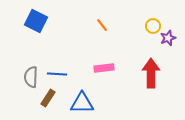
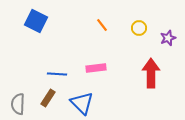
yellow circle: moved 14 px left, 2 px down
pink rectangle: moved 8 px left
gray semicircle: moved 13 px left, 27 px down
blue triangle: rotated 45 degrees clockwise
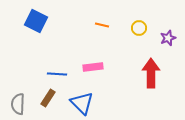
orange line: rotated 40 degrees counterclockwise
pink rectangle: moved 3 px left, 1 px up
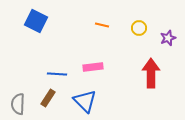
blue triangle: moved 3 px right, 2 px up
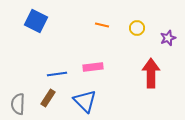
yellow circle: moved 2 px left
blue line: rotated 12 degrees counterclockwise
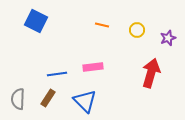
yellow circle: moved 2 px down
red arrow: rotated 16 degrees clockwise
gray semicircle: moved 5 px up
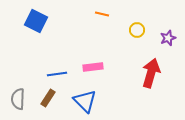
orange line: moved 11 px up
